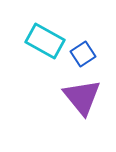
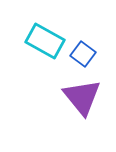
blue square: rotated 20 degrees counterclockwise
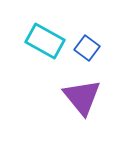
blue square: moved 4 px right, 6 px up
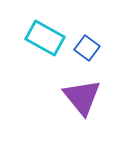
cyan rectangle: moved 3 px up
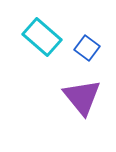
cyan rectangle: moved 3 px left, 1 px up; rotated 12 degrees clockwise
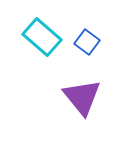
blue square: moved 6 px up
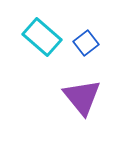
blue square: moved 1 px left, 1 px down; rotated 15 degrees clockwise
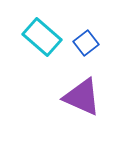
purple triangle: rotated 27 degrees counterclockwise
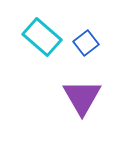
purple triangle: rotated 36 degrees clockwise
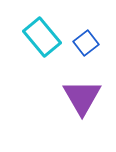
cyan rectangle: rotated 9 degrees clockwise
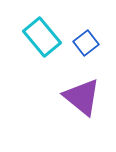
purple triangle: rotated 21 degrees counterclockwise
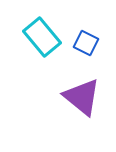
blue square: rotated 25 degrees counterclockwise
